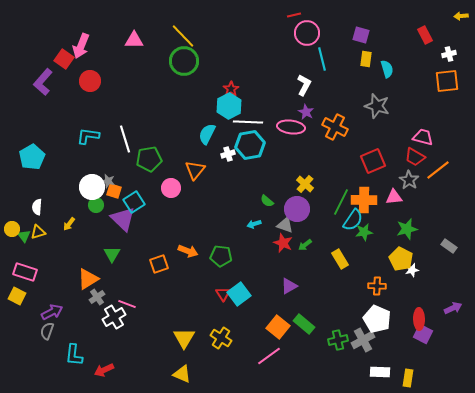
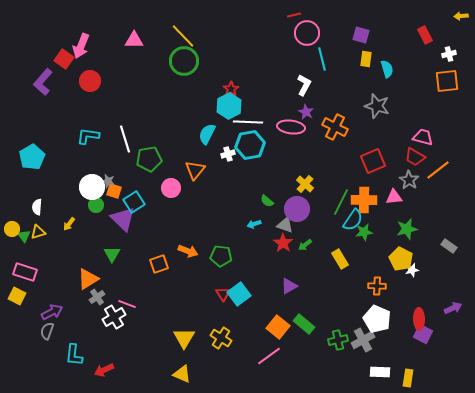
red star at (283, 243): rotated 12 degrees clockwise
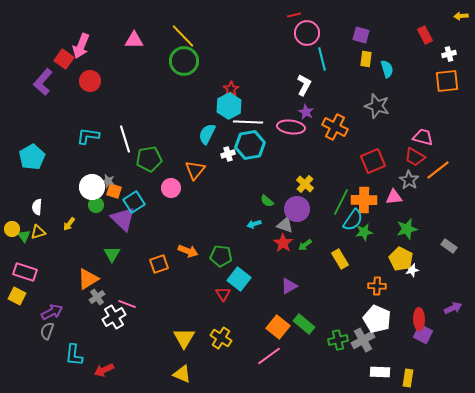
cyan square at (239, 294): moved 15 px up; rotated 15 degrees counterclockwise
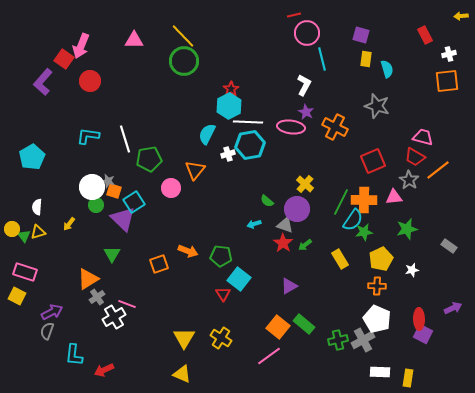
yellow pentagon at (401, 259): moved 20 px left; rotated 20 degrees clockwise
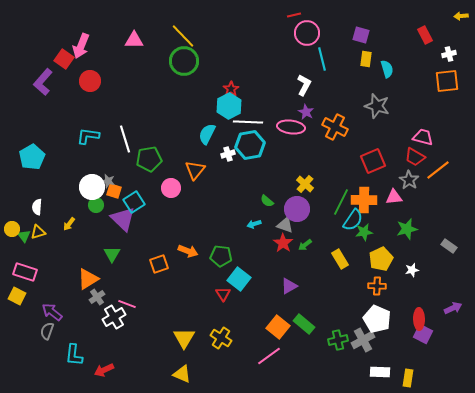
purple arrow at (52, 312): rotated 115 degrees counterclockwise
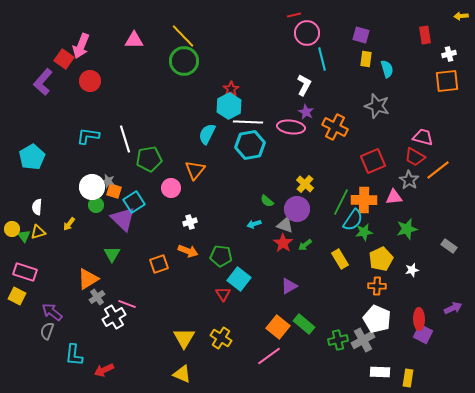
red rectangle at (425, 35): rotated 18 degrees clockwise
white cross at (228, 154): moved 38 px left, 68 px down
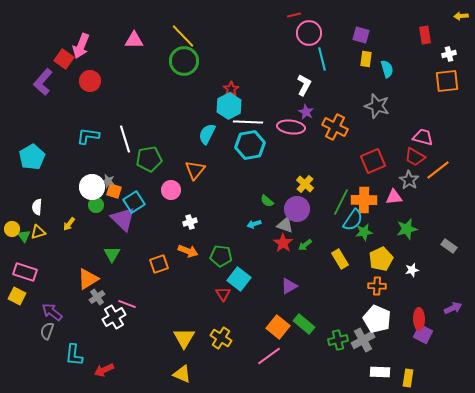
pink circle at (307, 33): moved 2 px right
pink circle at (171, 188): moved 2 px down
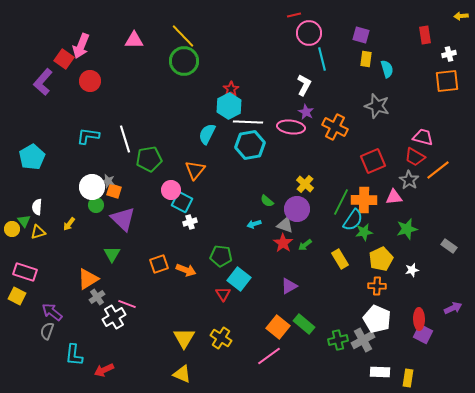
cyan square at (134, 202): moved 48 px right; rotated 30 degrees counterclockwise
green triangle at (24, 236): moved 15 px up
orange arrow at (188, 251): moved 2 px left, 19 px down
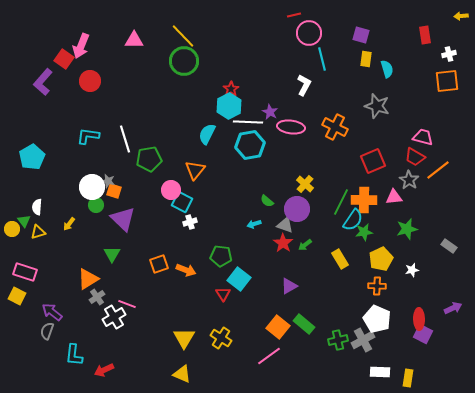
purple star at (306, 112): moved 36 px left
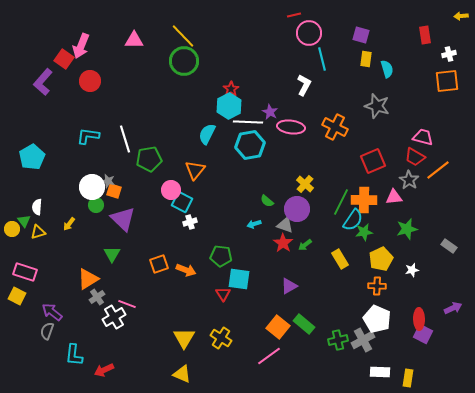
cyan square at (239, 279): rotated 30 degrees counterclockwise
